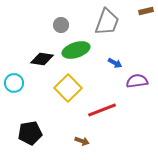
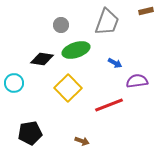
red line: moved 7 px right, 5 px up
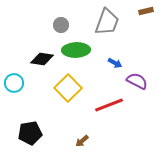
green ellipse: rotated 16 degrees clockwise
purple semicircle: rotated 35 degrees clockwise
brown arrow: rotated 120 degrees clockwise
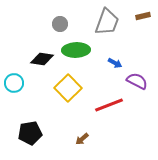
brown rectangle: moved 3 px left, 5 px down
gray circle: moved 1 px left, 1 px up
brown arrow: moved 2 px up
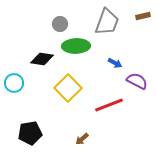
green ellipse: moved 4 px up
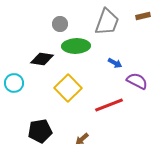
black pentagon: moved 10 px right, 2 px up
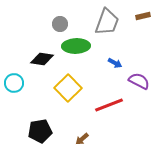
purple semicircle: moved 2 px right
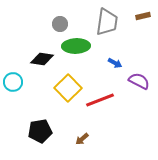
gray trapezoid: rotated 12 degrees counterclockwise
cyan circle: moved 1 px left, 1 px up
red line: moved 9 px left, 5 px up
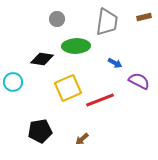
brown rectangle: moved 1 px right, 1 px down
gray circle: moved 3 px left, 5 px up
yellow square: rotated 20 degrees clockwise
